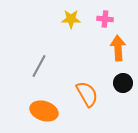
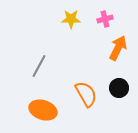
pink cross: rotated 21 degrees counterclockwise
orange arrow: rotated 30 degrees clockwise
black circle: moved 4 px left, 5 px down
orange semicircle: moved 1 px left
orange ellipse: moved 1 px left, 1 px up
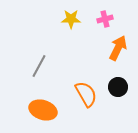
black circle: moved 1 px left, 1 px up
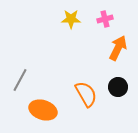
gray line: moved 19 px left, 14 px down
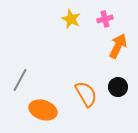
yellow star: rotated 24 degrees clockwise
orange arrow: moved 2 px up
